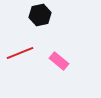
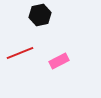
pink rectangle: rotated 66 degrees counterclockwise
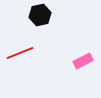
pink rectangle: moved 24 px right
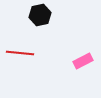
red line: rotated 28 degrees clockwise
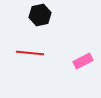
red line: moved 10 px right
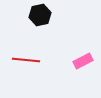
red line: moved 4 px left, 7 px down
